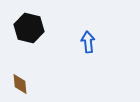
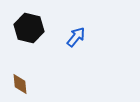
blue arrow: moved 12 px left, 5 px up; rotated 45 degrees clockwise
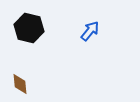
blue arrow: moved 14 px right, 6 px up
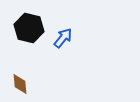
blue arrow: moved 27 px left, 7 px down
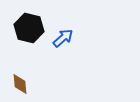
blue arrow: rotated 10 degrees clockwise
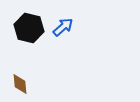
blue arrow: moved 11 px up
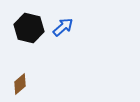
brown diamond: rotated 55 degrees clockwise
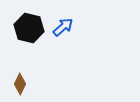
brown diamond: rotated 25 degrees counterclockwise
